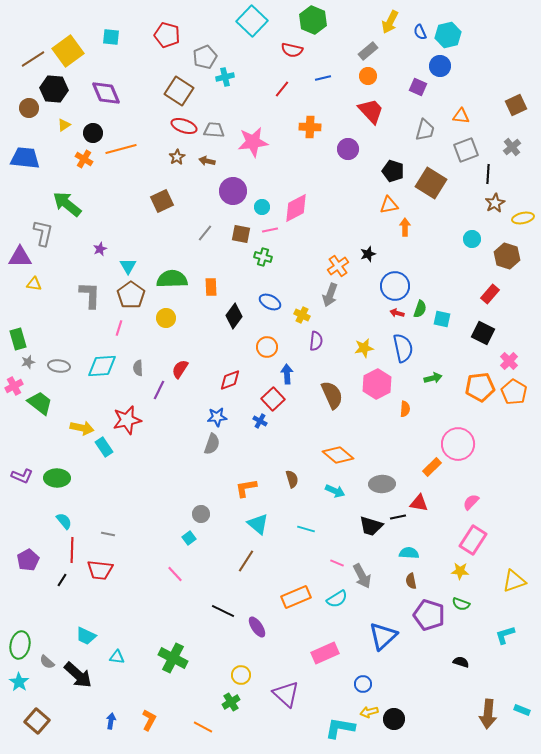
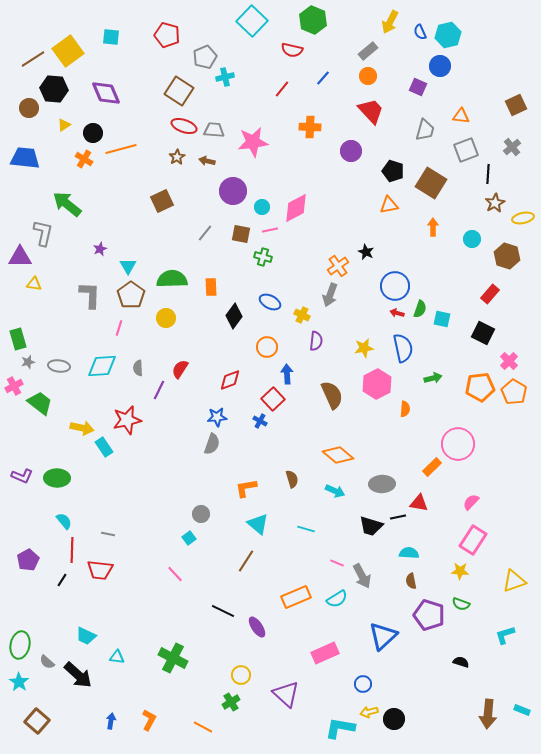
blue line at (323, 78): rotated 35 degrees counterclockwise
purple circle at (348, 149): moved 3 px right, 2 px down
orange arrow at (405, 227): moved 28 px right
black star at (368, 254): moved 2 px left, 2 px up; rotated 28 degrees counterclockwise
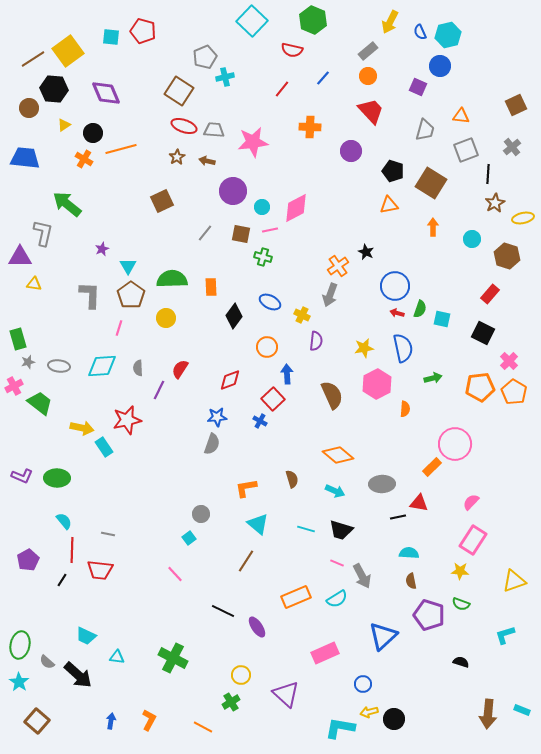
red pentagon at (167, 35): moved 24 px left, 4 px up
purple star at (100, 249): moved 2 px right
pink circle at (458, 444): moved 3 px left
black trapezoid at (371, 526): moved 30 px left, 4 px down
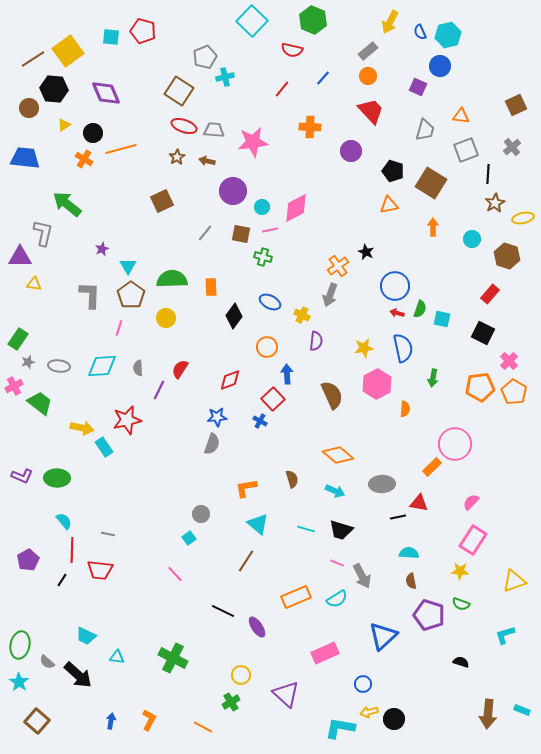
green rectangle at (18, 339): rotated 50 degrees clockwise
green arrow at (433, 378): rotated 114 degrees clockwise
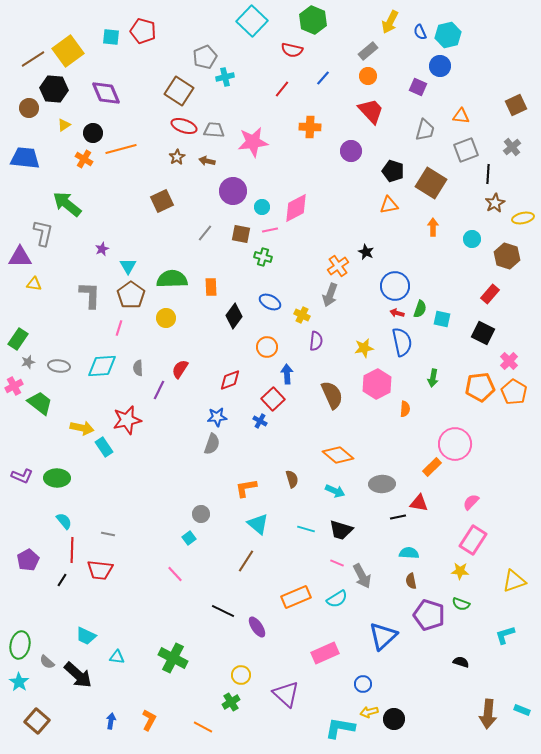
blue semicircle at (403, 348): moved 1 px left, 6 px up
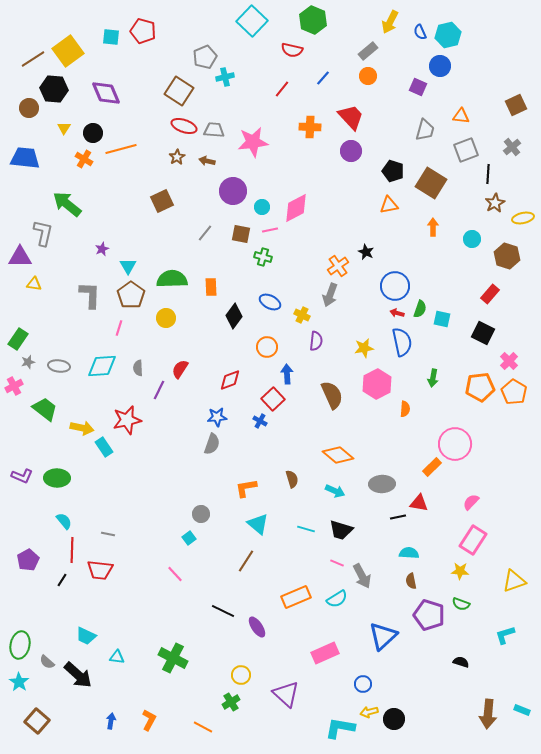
red trapezoid at (371, 111): moved 20 px left, 6 px down
yellow triangle at (64, 125): moved 3 px down; rotated 24 degrees counterclockwise
green trapezoid at (40, 403): moved 5 px right, 6 px down
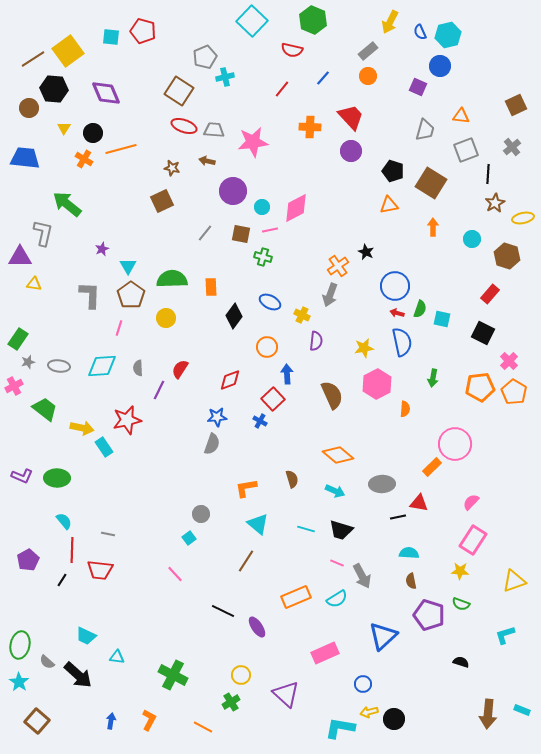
brown star at (177, 157): moved 5 px left, 11 px down; rotated 28 degrees counterclockwise
green cross at (173, 658): moved 17 px down
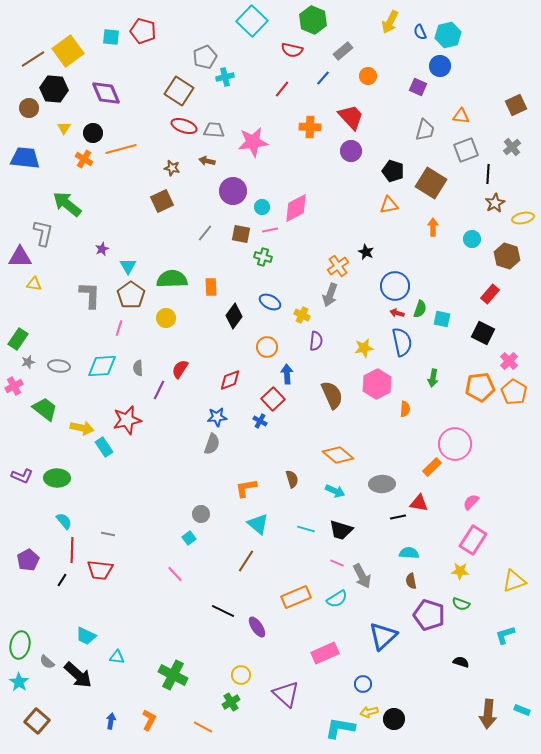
gray rectangle at (368, 51): moved 25 px left
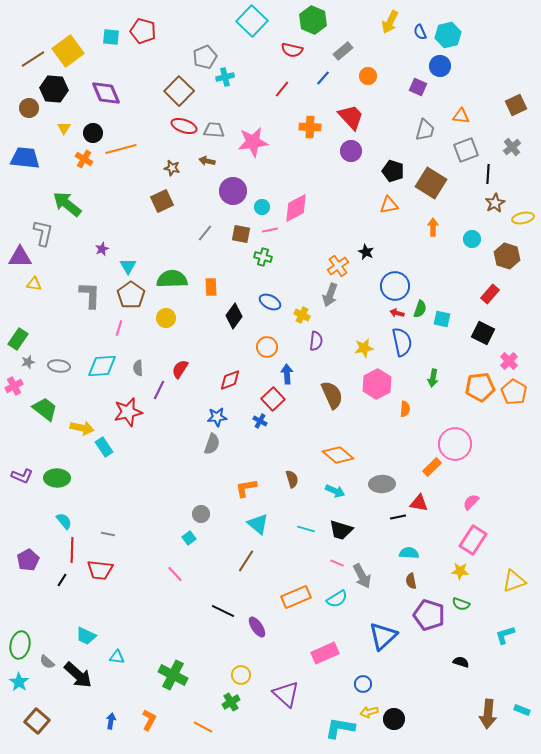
brown square at (179, 91): rotated 12 degrees clockwise
red star at (127, 420): moved 1 px right, 8 px up
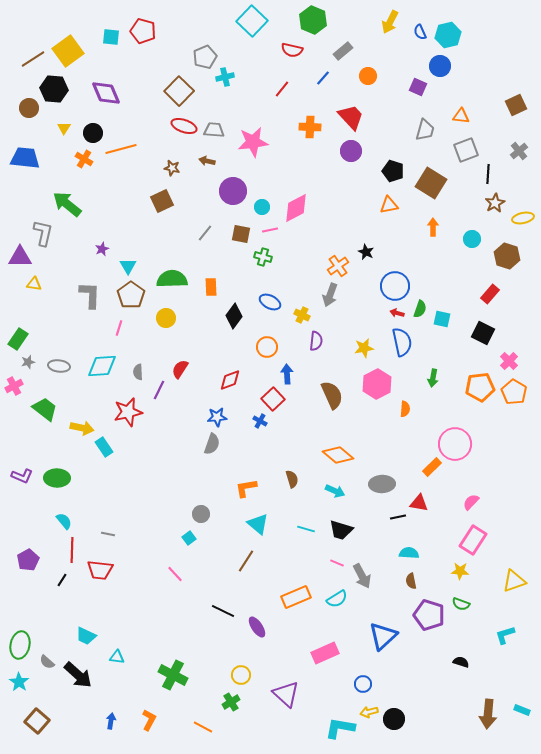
gray cross at (512, 147): moved 7 px right, 4 px down
gray semicircle at (138, 368): moved 4 px down
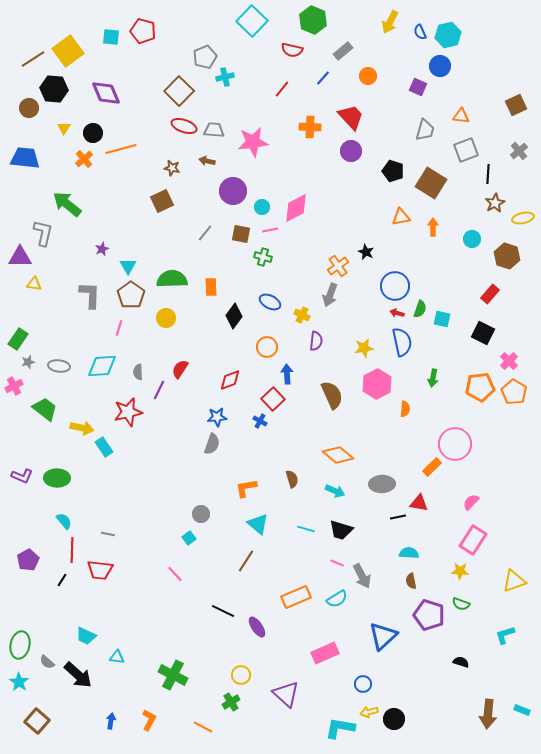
orange cross at (84, 159): rotated 18 degrees clockwise
orange triangle at (389, 205): moved 12 px right, 12 px down
